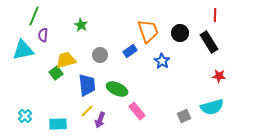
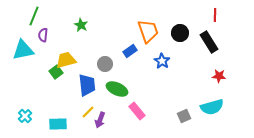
gray circle: moved 5 px right, 9 px down
green square: moved 1 px up
yellow line: moved 1 px right, 1 px down
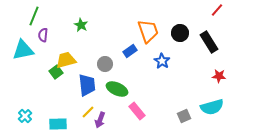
red line: moved 2 px right, 5 px up; rotated 40 degrees clockwise
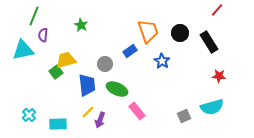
cyan cross: moved 4 px right, 1 px up
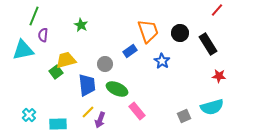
black rectangle: moved 1 px left, 2 px down
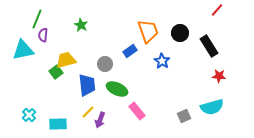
green line: moved 3 px right, 3 px down
black rectangle: moved 1 px right, 2 px down
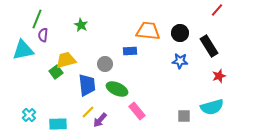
orange trapezoid: rotated 65 degrees counterclockwise
blue rectangle: rotated 32 degrees clockwise
blue star: moved 18 px right; rotated 28 degrees counterclockwise
red star: rotated 24 degrees counterclockwise
gray square: rotated 24 degrees clockwise
purple arrow: rotated 21 degrees clockwise
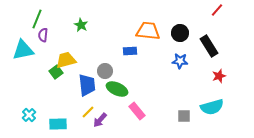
gray circle: moved 7 px down
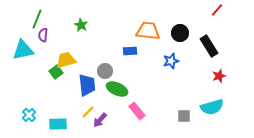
blue star: moved 9 px left; rotated 21 degrees counterclockwise
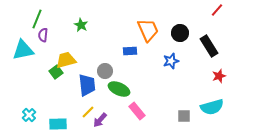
orange trapezoid: moved 1 px up; rotated 60 degrees clockwise
green ellipse: moved 2 px right
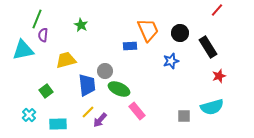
black rectangle: moved 1 px left, 1 px down
blue rectangle: moved 5 px up
green square: moved 10 px left, 19 px down
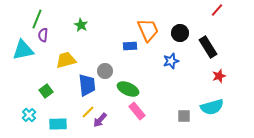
green ellipse: moved 9 px right
